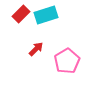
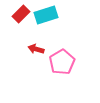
red arrow: rotated 119 degrees counterclockwise
pink pentagon: moved 5 px left, 1 px down
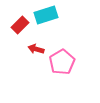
red rectangle: moved 1 px left, 11 px down
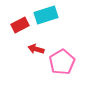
red rectangle: rotated 18 degrees clockwise
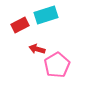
red arrow: moved 1 px right
pink pentagon: moved 5 px left, 3 px down
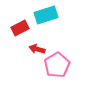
red rectangle: moved 3 px down
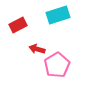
cyan rectangle: moved 12 px right
red rectangle: moved 2 px left, 3 px up
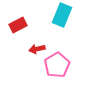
cyan rectangle: moved 4 px right; rotated 50 degrees counterclockwise
red arrow: rotated 28 degrees counterclockwise
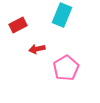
pink pentagon: moved 9 px right, 3 px down
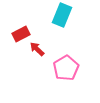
red rectangle: moved 3 px right, 9 px down
red arrow: rotated 56 degrees clockwise
